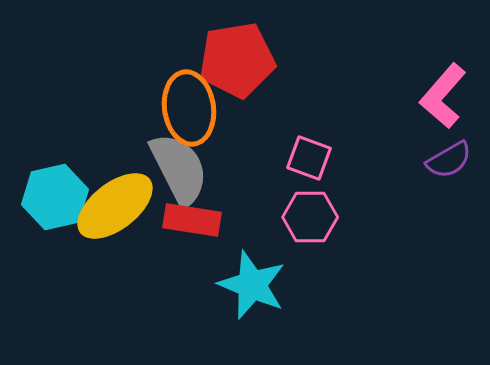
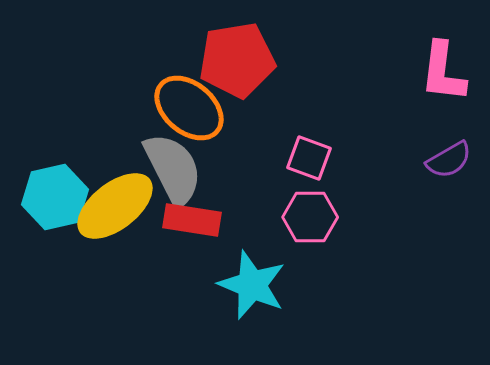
pink L-shape: moved 24 px up; rotated 34 degrees counterclockwise
orange ellipse: rotated 42 degrees counterclockwise
gray semicircle: moved 6 px left
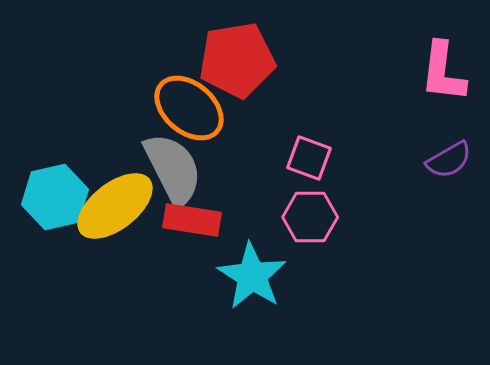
cyan star: moved 9 px up; rotated 10 degrees clockwise
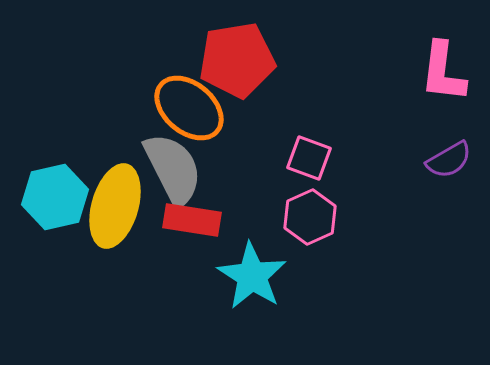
yellow ellipse: rotated 36 degrees counterclockwise
pink hexagon: rotated 24 degrees counterclockwise
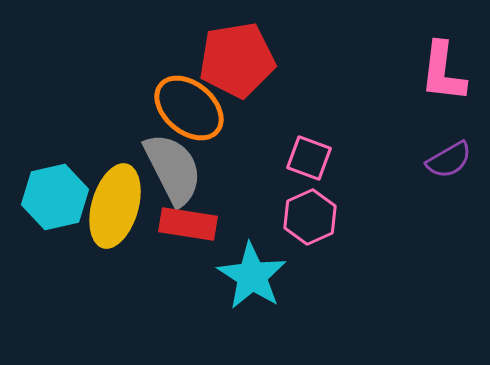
red rectangle: moved 4 px left, 4 px down
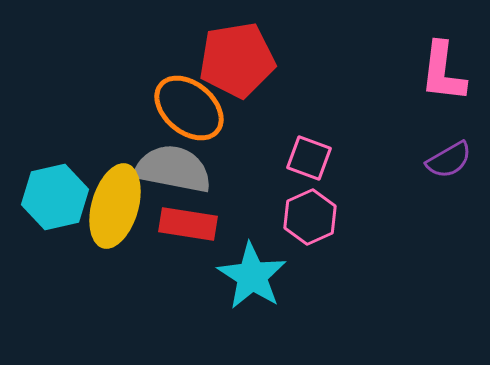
gray semicircle: rotated 52 degrees counterclockwise
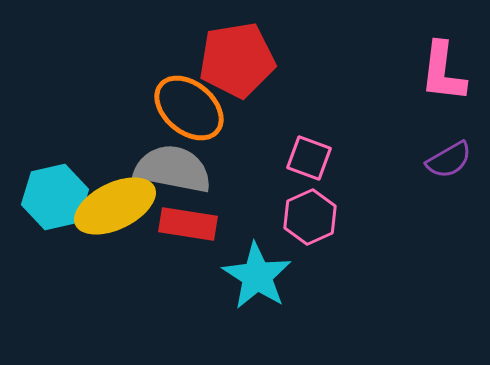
yellow ellipse: rotated 48 degrees clockwise
cyan star: moved 5 px right
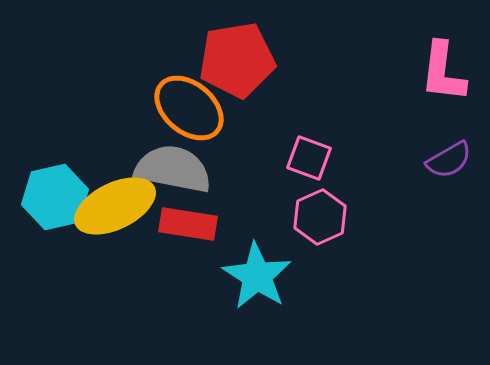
pink hexagon: moved 10 px right
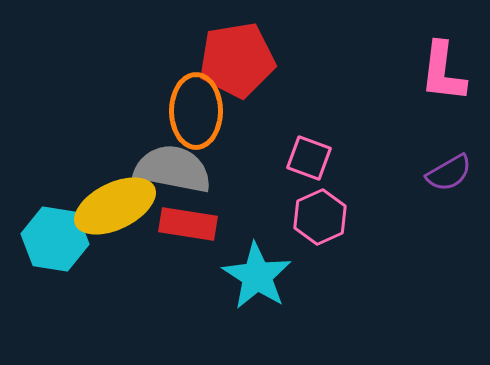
orange ellipse: moved 7 px right, 3 px down; rotated 50 degrees clockwise
purple semicircle: moved 13 px down
cyan hexagon: moved 42 px down; rotated 22 degrees clockwise
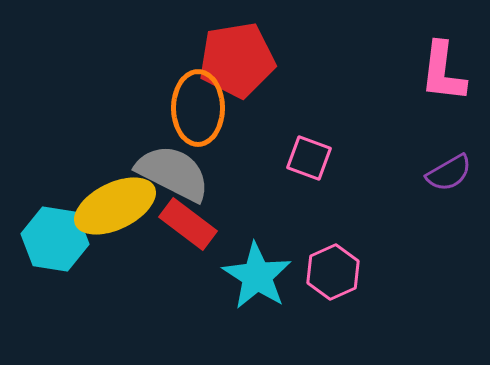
orange ellipse: moved 2 px right, 3 px up
gray semicircle: moved 4 px down; rotated 16 degrees clockwise
pink hexagon: moved 13 px right, 55 px down
red rectangle: rotated 28 degrees clockwise
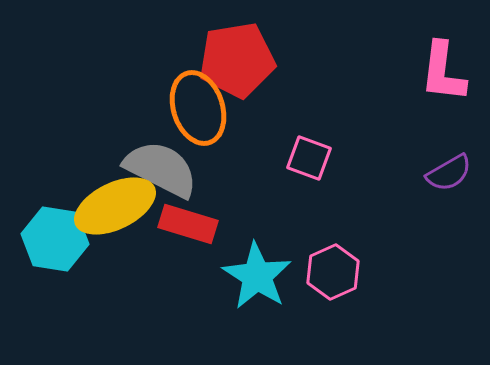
orange ellipse: rotated 18 degrees counterclockwise
gray semicircle: moved 12 px left, 4 px up
red rectangle: rotated 20 degrees counterclockwise
